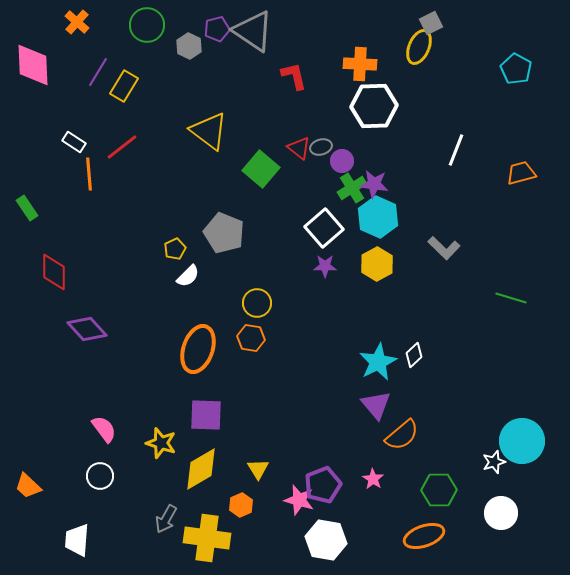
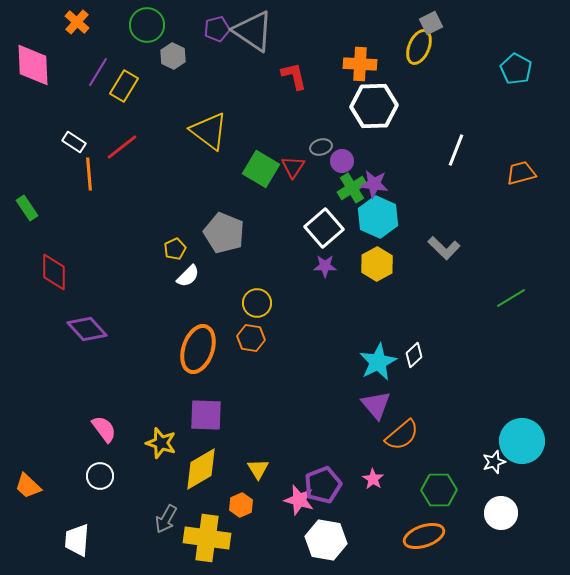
gray hexagon at (189, 46): moved 16 px left, 10 px down
red triangle at (299, 148): moved 6 px left, 19 px down; rotated 25 degrees clockwise
green square at (261, 169): rotated 9 degrees counterclockwise
green line at (511, 298): rotated 48 degrees counterclockwise
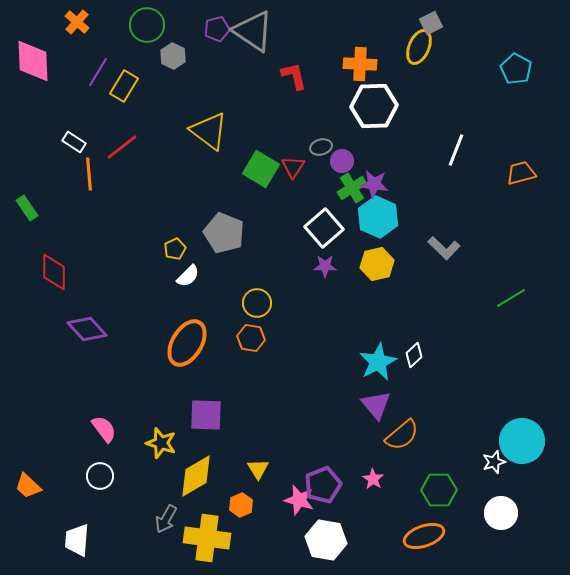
pink diamond at (33, 65): moved 4 px up
yellow hexagon at (377, 264): rotated 16 degrees clockwise
orange ellipse at (198, 349): moved 11 px left, 6 px up; rotated 12 degrees clockwise
yellow diamond at (201, 469): moved 5 px left, 7 px down
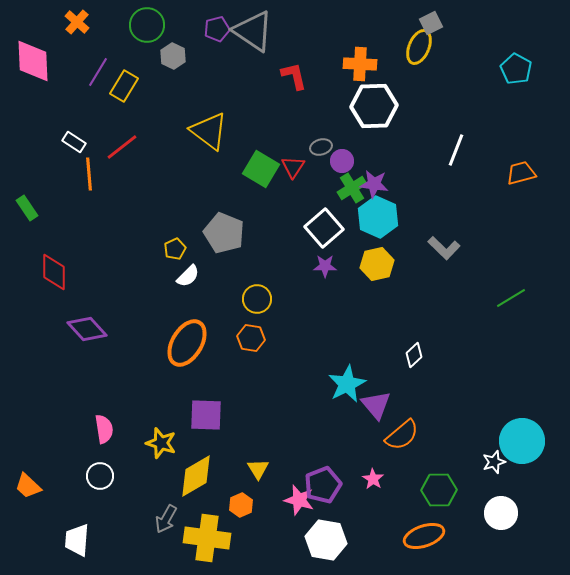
yellow circle at (257, 303): moved 4 px up
cyan star at (378, 362): moved 31 px left, 22 px down
pink semicircle at (104, 429): rotated 28 degrees clockwise
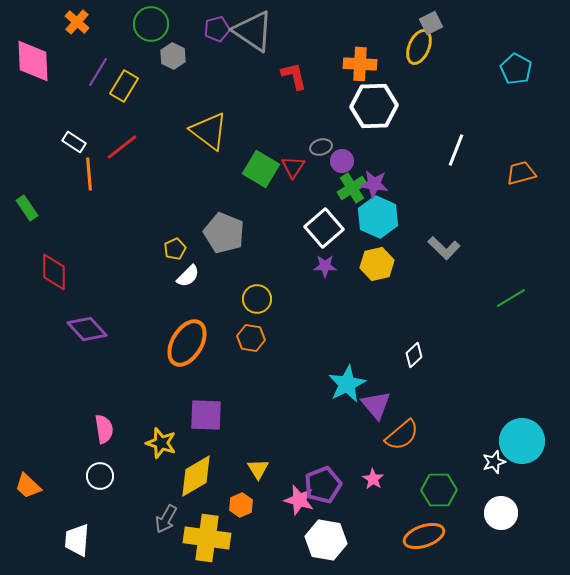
green circle at (147, 25): moved 4 px right, 1 px up
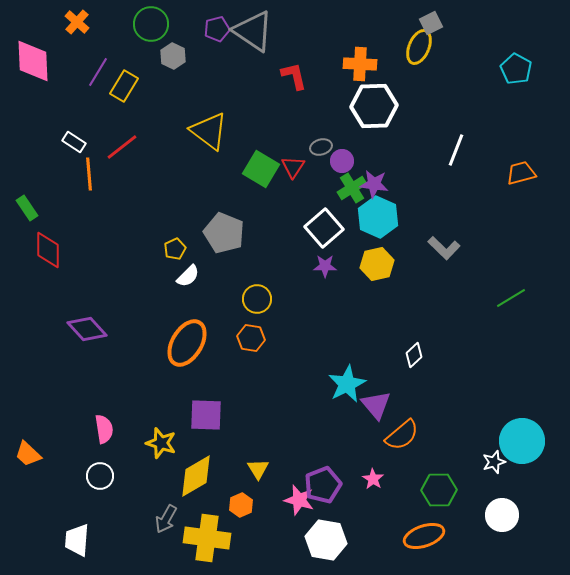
red diamond at (54, 272): moved 6 px left, 22 px up
orange trapezoid at (28, 486): moved 32 px up
white circle at (501, 513): moved 1 px right, 2 px down
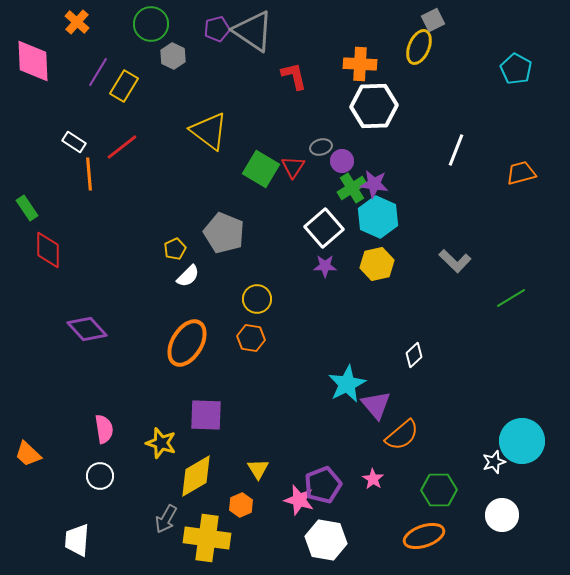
gray square at (431, 23): moved 2 px right, 3 px up
gray L-shape at (444, 248): moved 11 px right, 13 px down
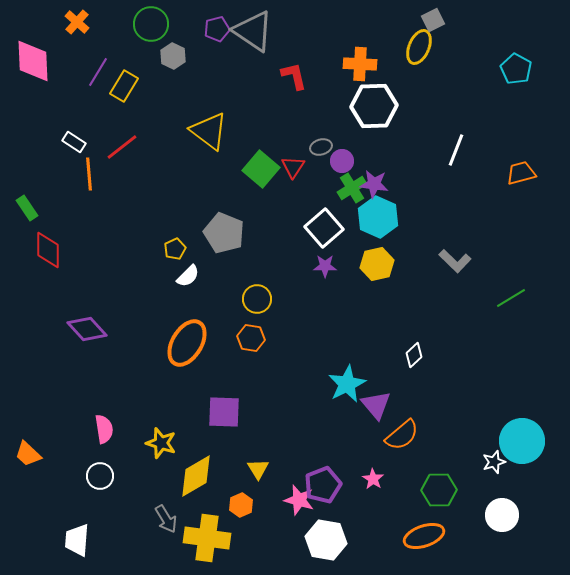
green square at (261, 169): rotated 9 degrees clockwise
purple square at (206, 415): moved 18 px right, 3 px up
gray arrow at (166, 519): rotated 60 degrees counterclockwise
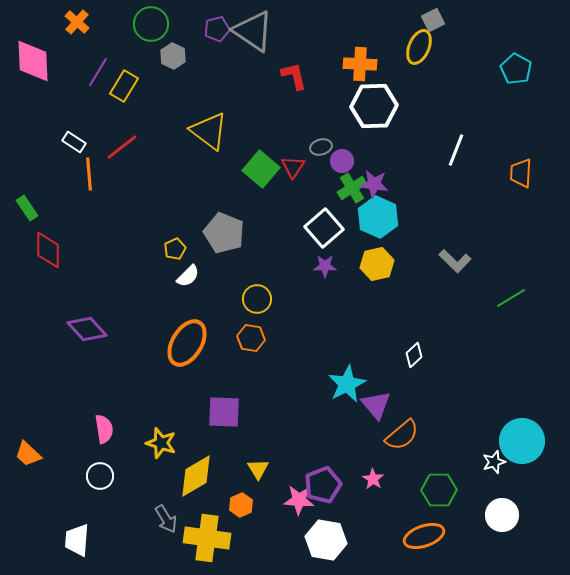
orange trapezoid at (521, 173): rotated 72 degrees counterclockwise
pink star at (299, 500): rotated 12 degrees counterclockwise
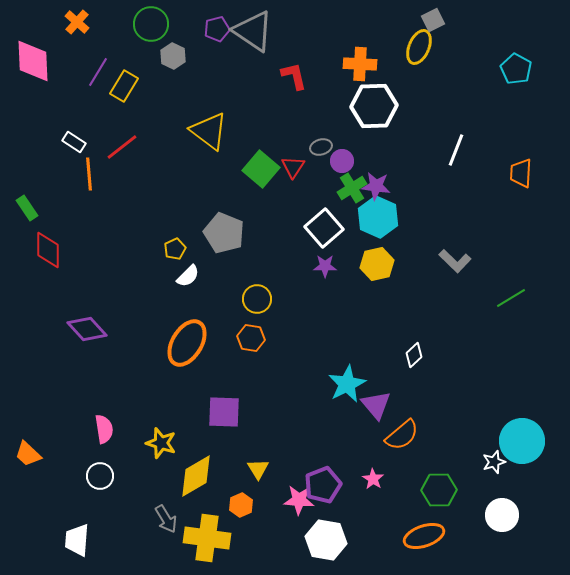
purple star at (374, 184): moved 2 px right, 2 px down
